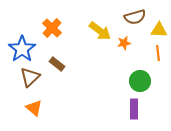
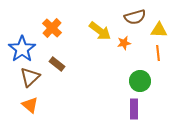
orange triangle: moved 4 px left, 3 px up
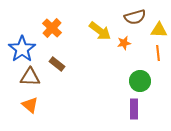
brown triangle: rotated 45 degrees clockwise
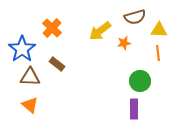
yellow arrow: rotated 105 degrees clockwise
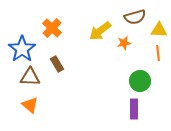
brown rectangle: rotated 21 degrees clockwise
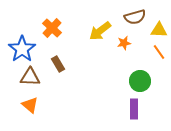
orange line: moved 1 px right, 1 px up; rotated 28 degrees counterclockwise
brown rectangle: moved 1 px right
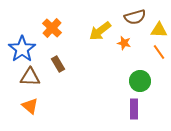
orange star: rotated 24 degrees clockwise
orange triangle: moved 1 px down
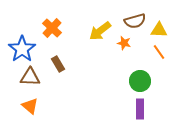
brown semicircle: moved 4 px down
purple rectangle: moved 6 px right
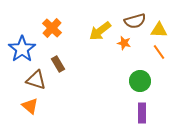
brown triangle: moved 6 px right, 3 px down; rotated 15 degrees clockwise
purple rectangle: moved 2 px right, 4 px down
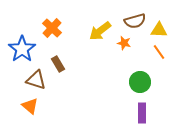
green circle: moved 1 px down
